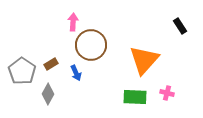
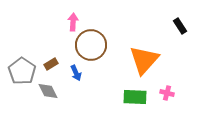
gray diamond: moved 3 px up; rotated 55 degrees counterclockwise
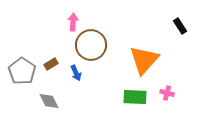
gray diamond: moved 1 px right, 10 px down
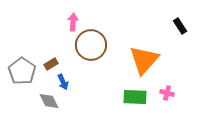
blue arrow: moved 13 px left, 9 px down
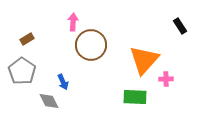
brown rectangle: moved 24 px left, 25 px up
pink cross: moved 1 px left, 14 px up; rotated 16 degrees counterclockwise
